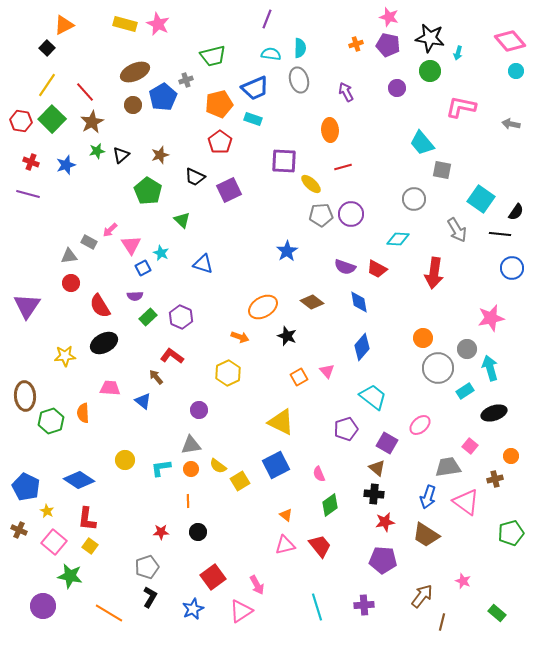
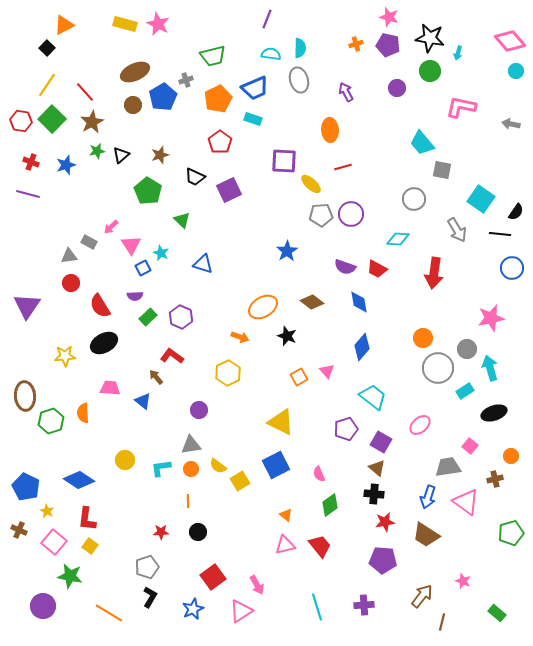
orange pentagon at (219, 104): moved 1 px left, 5 px up; rotated 12 degrees counterclockwise
pink arrow at (110, 230): moved 1 px right, 3 px up
purple square at (387, 443): moved 6 px left, 1 px up
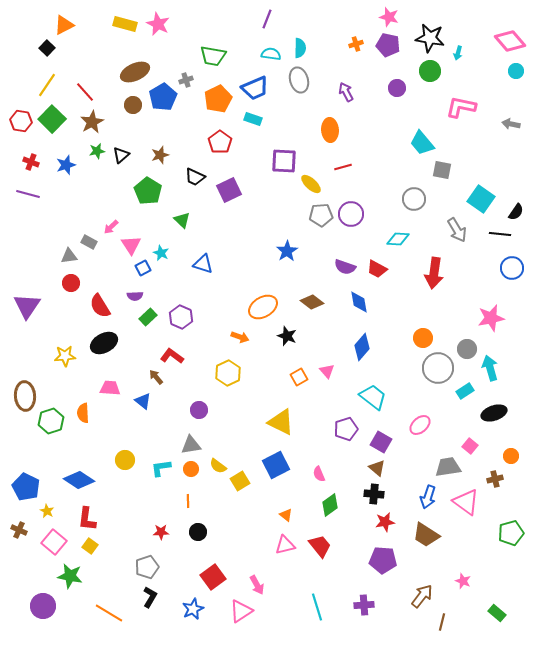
green trapezoid at (213, 56): rotated 24 degrees clockwise
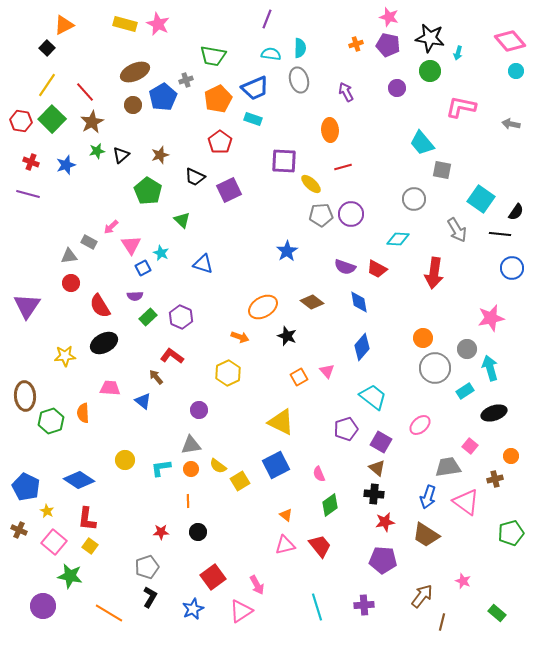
gray circle at (438, 368): moved 3 px left
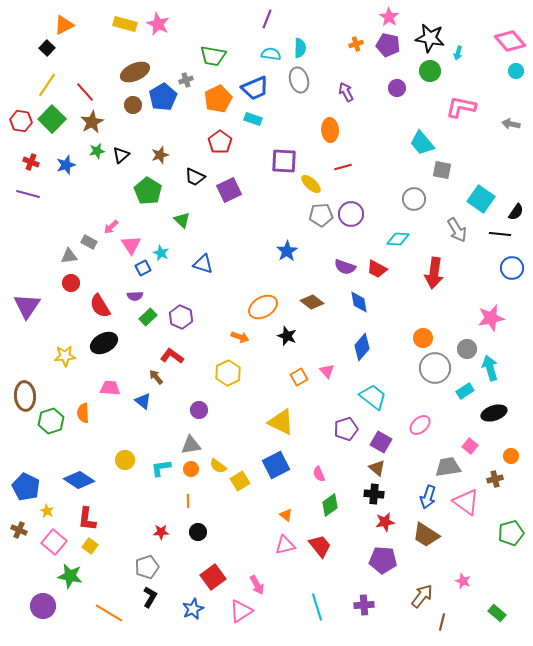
pink star at (389, 17): rotated 18 degrees clockwise
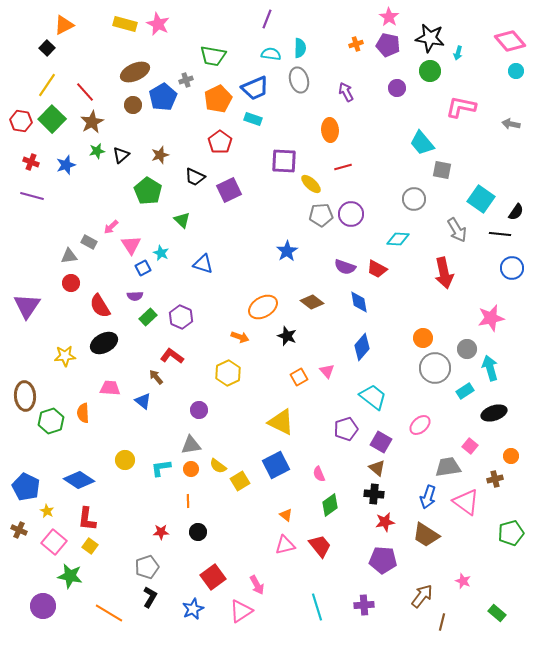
purple line at (28, 194): moved 4 px right, 2 px down
red arrow at (434, 273): moved 10 px right; rotated 20 degrees counterclockwise
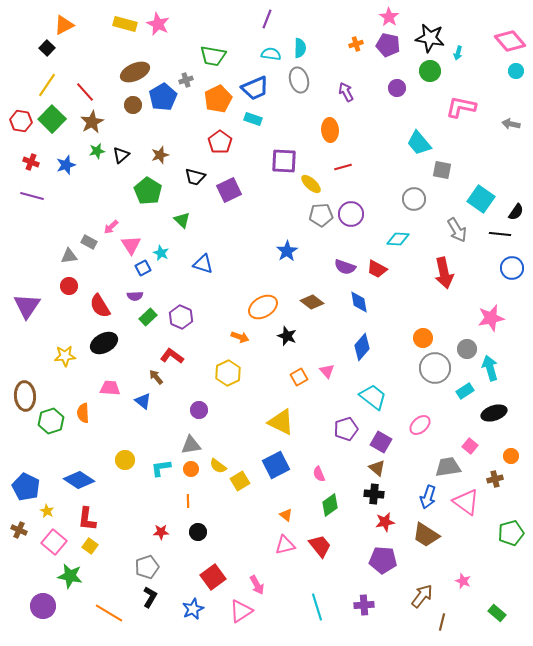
cyan trapezoid at (422, 143): moved 3 px left
black trapezoid at (195, 177): rotated 10 degrees counterclockwise
red circle at (71, 283): moved 2 px left, 3 px down
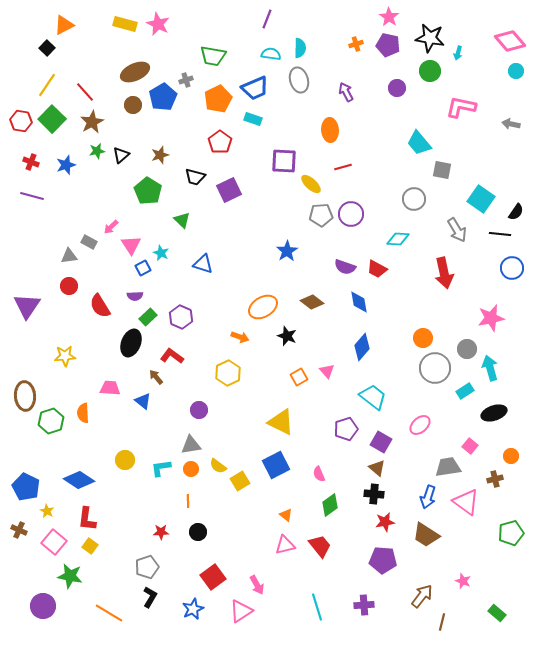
black ellipse at (104, 343): moved 27 px right; rotated 40 degrees counterclockwise
